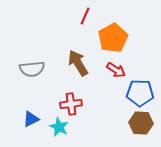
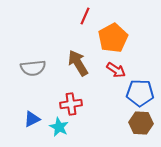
gray semicircle: moved 1 px right, 1 px up
blue triangle: moved 1 px right
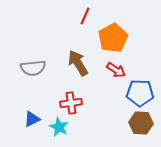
red cross: moved 1 px up
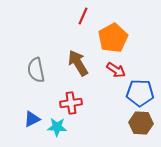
red line: moved 2 px left
gray semicircle: moved 3 px right, 2 px down; rotated 85 degrees clockwise
cyan star: moved 2 px left; rotated 24 degrees counterclockwise
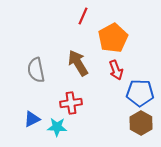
red arrow: rotated 36 degrees clockwise
brown hexagon: rotated 25 degrees clockwise
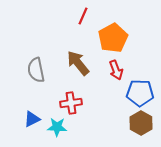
brown arrow: rotated 8 degrees counterclockwise
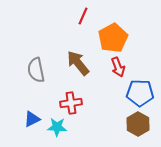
red arrow: moved 2 px right, 3 px up
brown hexagon: moved 3 px left, 1 px down
